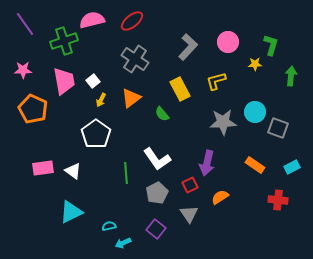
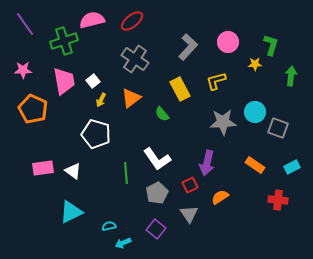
white pentagon: rotated 20 degrees counterclockwise
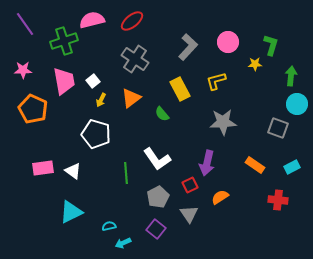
cyan circle: moved 42 px right, 8 px up
gray pentagon: moved 1 px right, 4 px down
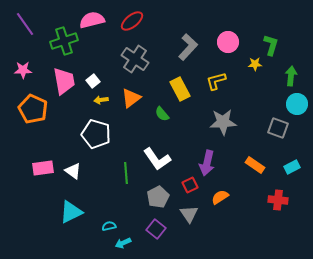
yellow arrow: rotated 56 degrees clockwise
